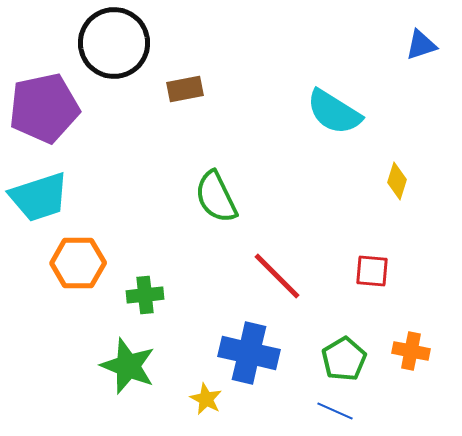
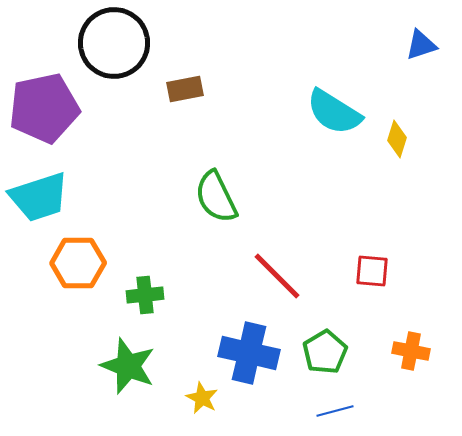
yellow diamond: moved 42 px up
green pentagon: moved 19 px left, 7 px up
yellow star: moved 4 px left, 1 px up
blue line: rotated 39 degrees counterclockwise
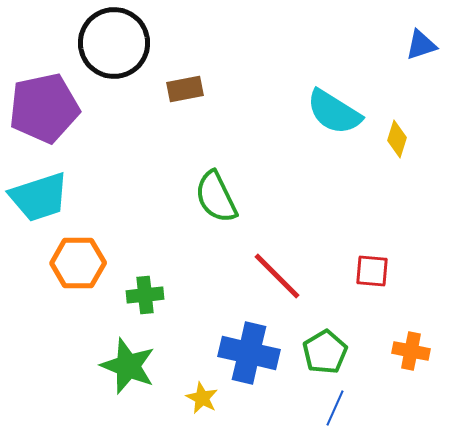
blue line: moved 3 px up; rotated 51 degrees counterclockwise
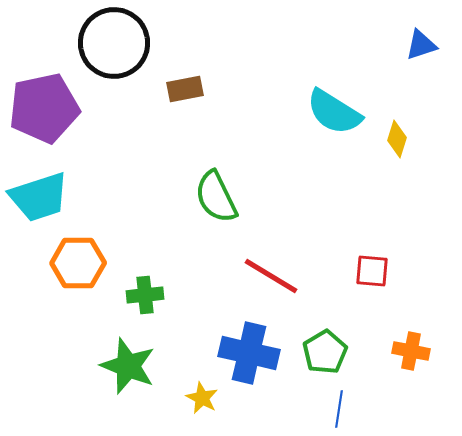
red line: moved 6 px left; rotated 14 degrees counterclockwise
blue line: moved 4 px right, 1 px down; rotated 15 degrees counterclockwise
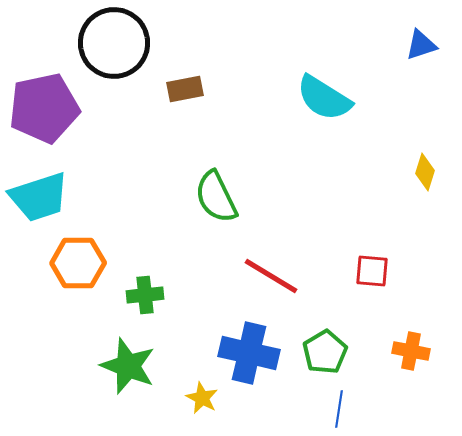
cyan semicircle: moved 10 px left, 14 px up
yellow diamond: moved 28 px right, 33 px down
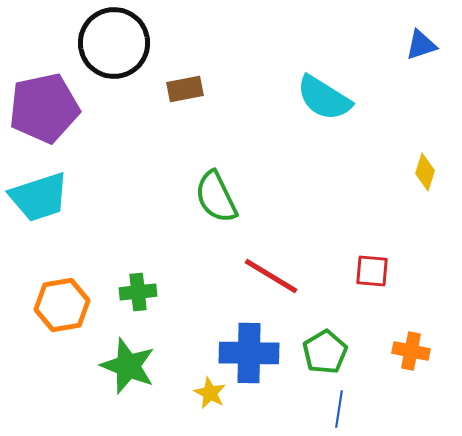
orange hexagon: moved 16 px left, 42 px down; rotated 10 degrees counterclockwise
green cross: moved 7 px left, 3 px up
blue cross: rotated 12 degrees counterclockwise
yellow star: moved 8 px right, 5 px up
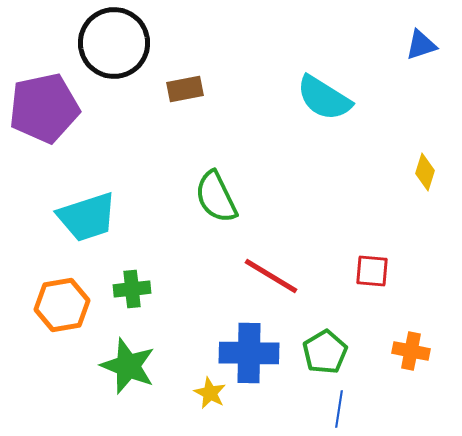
cyan trapezoid: moved 48 px right, 20 px down
green cross: moved 6 px left, 3 px up
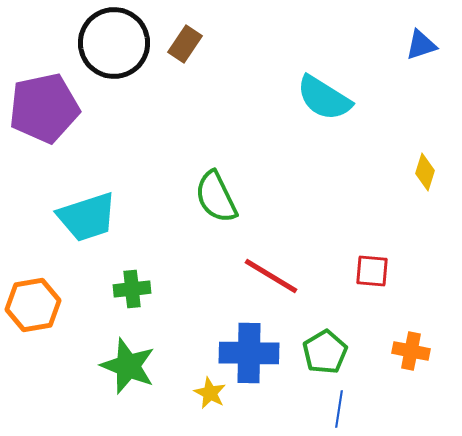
brown rectangle: moved 45 px up; rotated 45 degrees counterclockwise
orange hexagon: moved 29 px left
